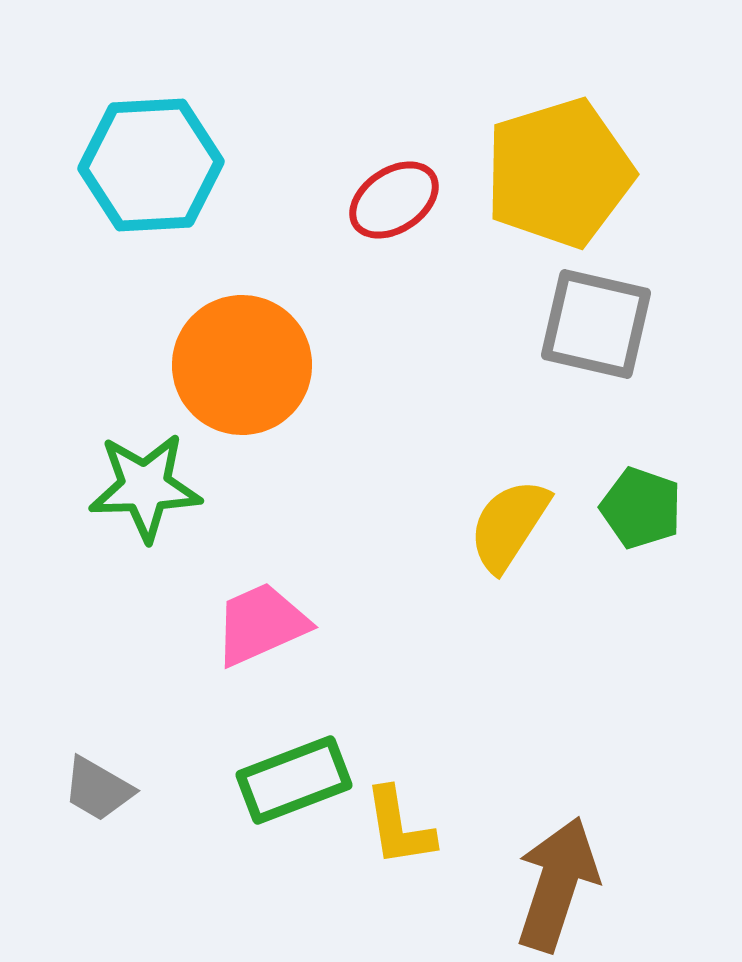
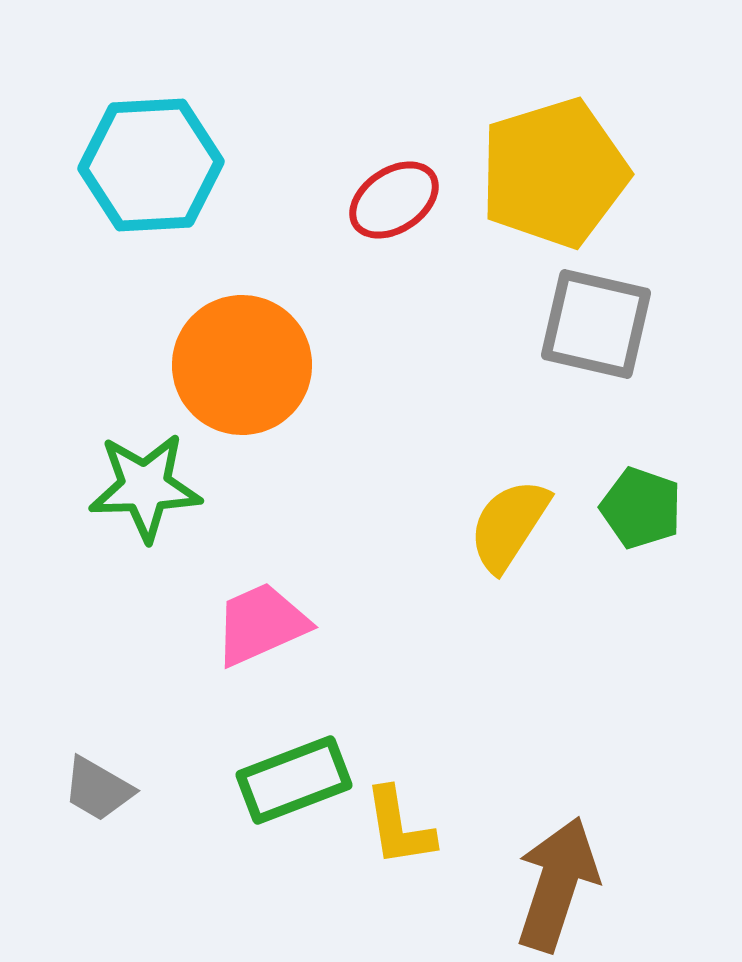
yellow pentagon: moved 5 px left
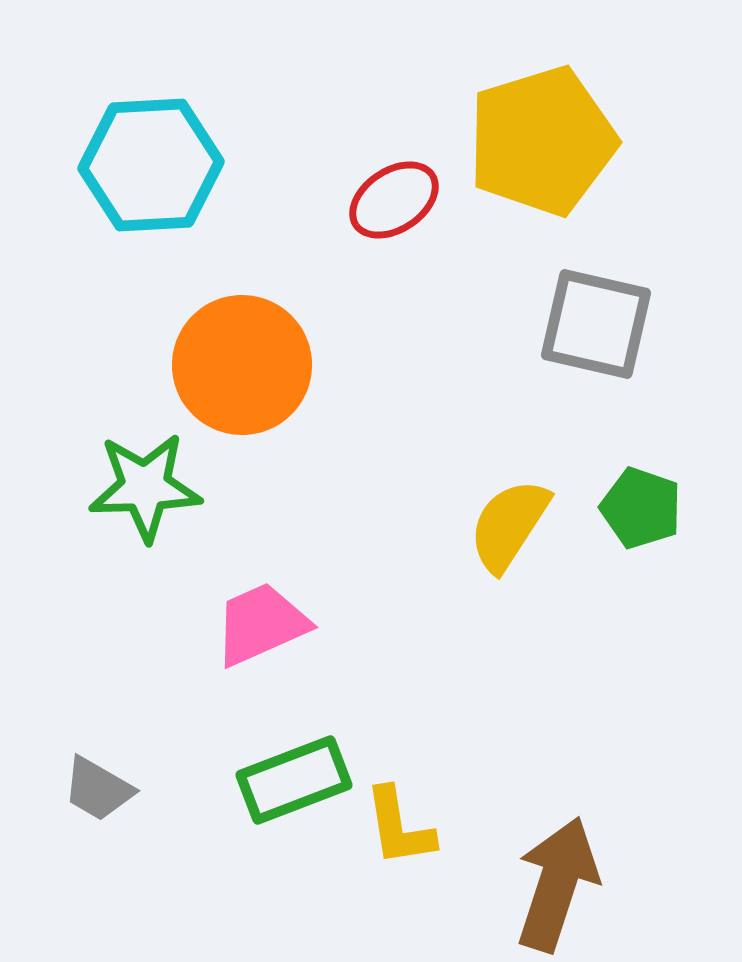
yellow pentagon: moved 12 px left, 32 px up
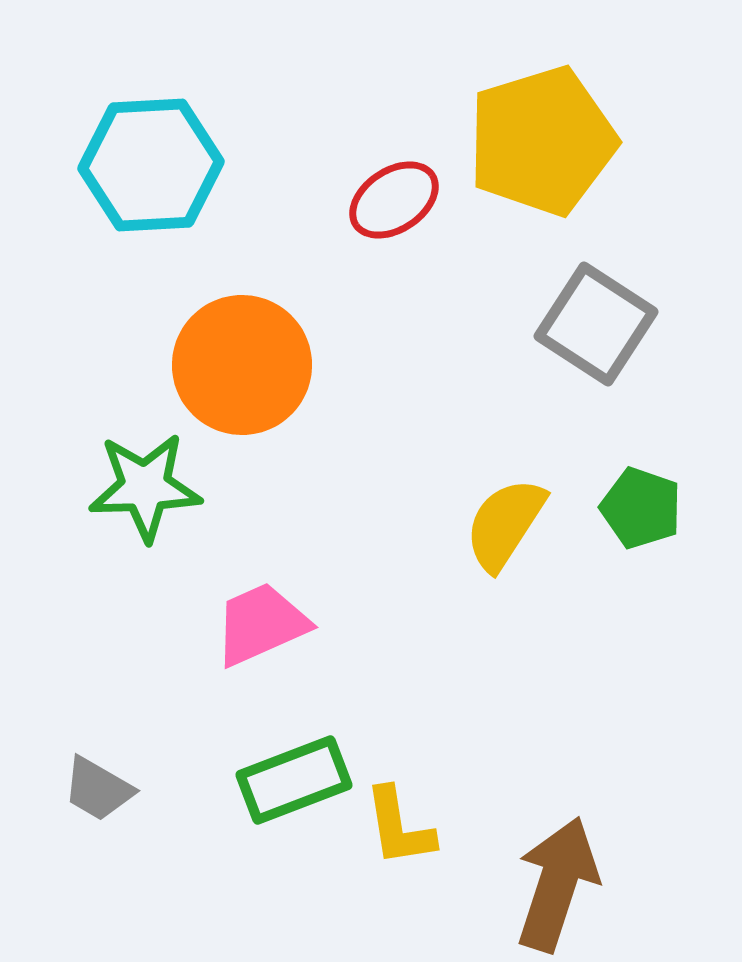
gray square: rotated 20 degrees clockwise
yellow semicircle: moved 4 px left, 1 px up
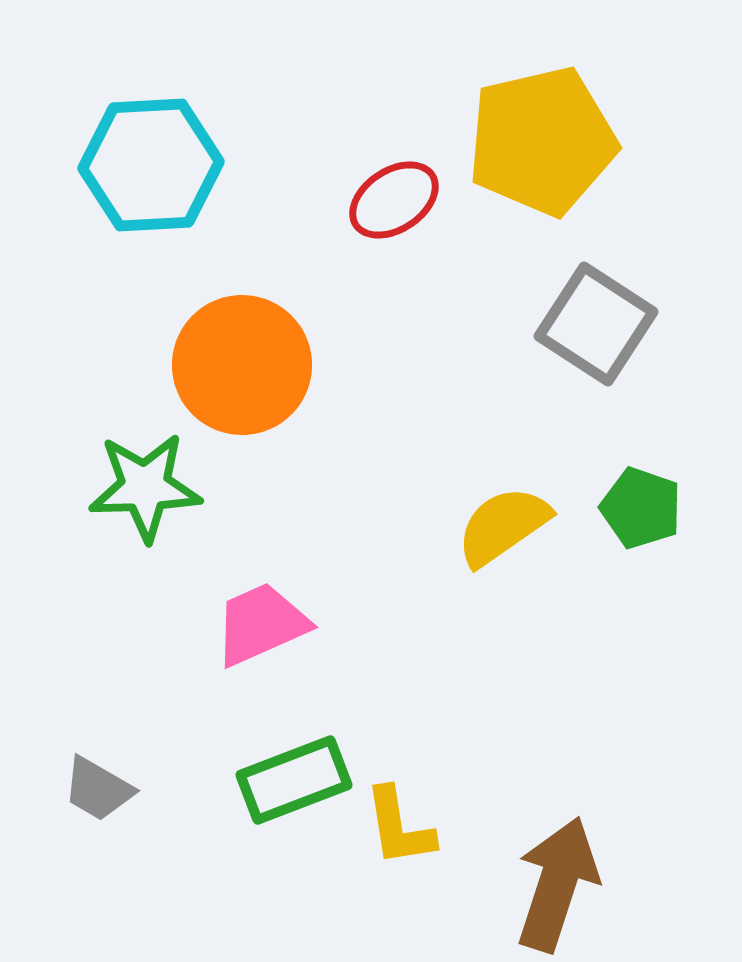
yellow pentagon: rotated 4 degrees clockwise
yellow semicircle: moved 2 px left, 2 px down; rotated 22 degrees clockwise
